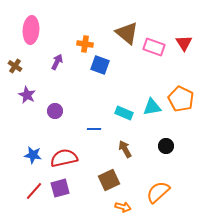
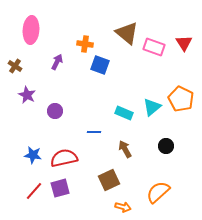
cyan triangle: rotated 30 degrees counterclockwise
blue line: moved 3 px down
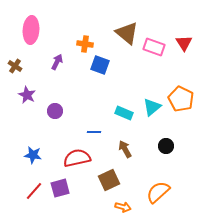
red semicircle: moved 13 px right
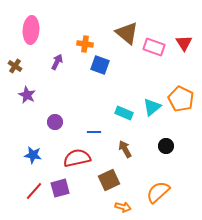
purple circle: moved 11 px down
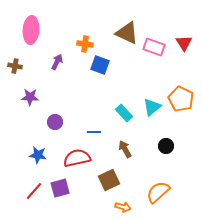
brown triangle: rotated 15 degrees counterclockwise
brown cross: rotated 24 degrees counterclockwise
purple star: moved 3 px right, 2 px down; rotated 24 degrees counterclockwise
cyan rectangle: rotated 24 degrees clockwise
blue star: moved 5 px right
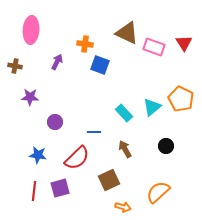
red semicircle: rotated 148 degrees clockwise
red line: rotated 36 degrees counterclockwise
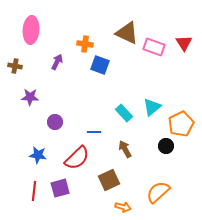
orange pentagon: moved 25 px down; rotated 20 degrees clockwise
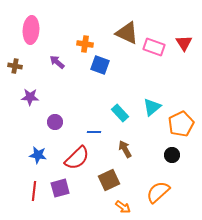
purple arrow: rotated 77 degrees counterclockwise
cyan rectangle: moved 4 px left
black circle: moved 6 px right, 9 px down
orange arrow: rotated 21 degrees clockwise
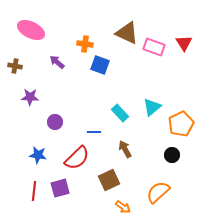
pink ellipse: rotated 68 degrees counterclockwise
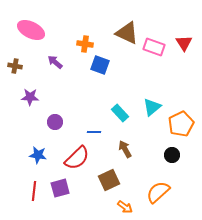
purple arrow: moved 2 px left
orange arrow: moved 2 px right
